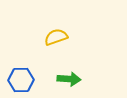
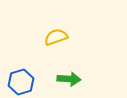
blue hexagon: moved 2 px down; rotated 15 degrees counterclockwise
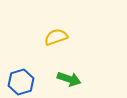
green arrow: rotated 15 degrees clockwise
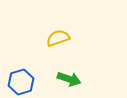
yellow semicircle: moved 2 px right, 1 px down
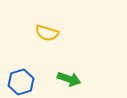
yellow semicircle: moved 11 px left, 5 px up; rotated 145 degrees counterclockwise
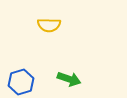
yellow semicircle: moved 2 px right, 8 px up; rotated 15 degrees counterclockwise
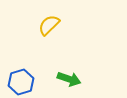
yellow semicircle: rotated 135 degrees clockwise
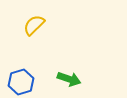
yellow semicircle: moved 15 px left
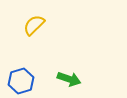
blue hexagon: moved 1 px up
